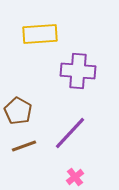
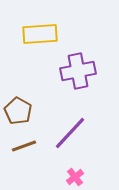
purple cross: rotated 16 degrees counterclockwise
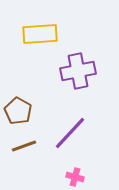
pink cross: rotated 36 degrees counterclockwise
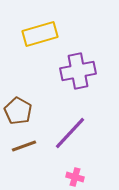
yellow rectangle: rotated 12 degrees counterclockwise
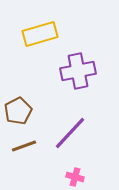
brown pentagon: rotated 16 degrees clockwise
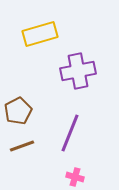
purple line: rotated 21 degrees counterclockwise
brown line: moved 2 px left
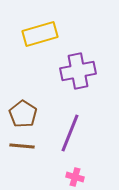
brown pentagon: moved 5 px right, 3 px down; rotated 12 degrees counterclockwise
brown line: rotated 25 degrees clockwise
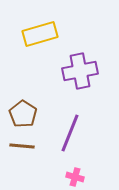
purple cross: moved 2 px right
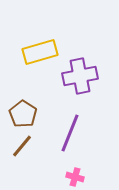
yellow rectangle: moved 18 px down
purple cross: moved 5 px down
brown line: rotated 55 degrees counterclockwise
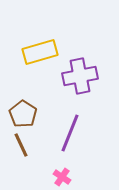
brown line: moved 1 px left, 1 px up; rotated 65 degrees counterclockwise
pink cross: moved 13 px left; rotated 18 degrees clockwise
